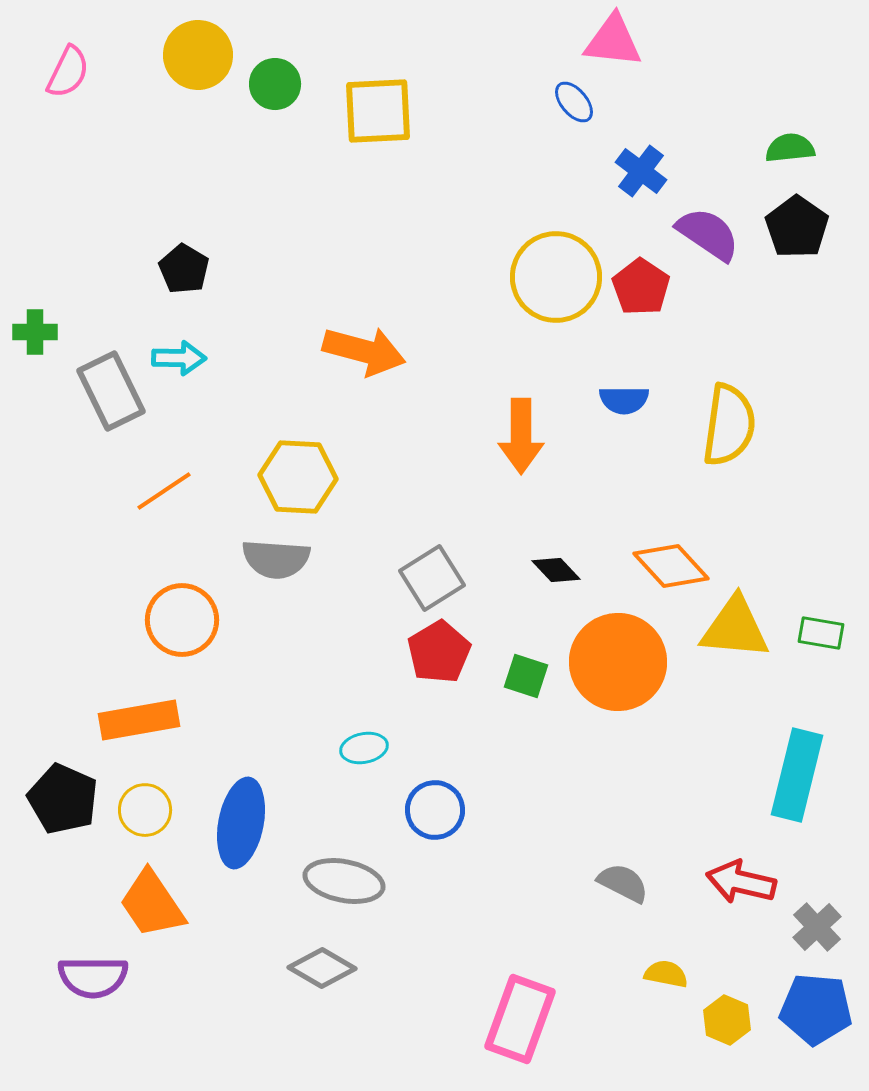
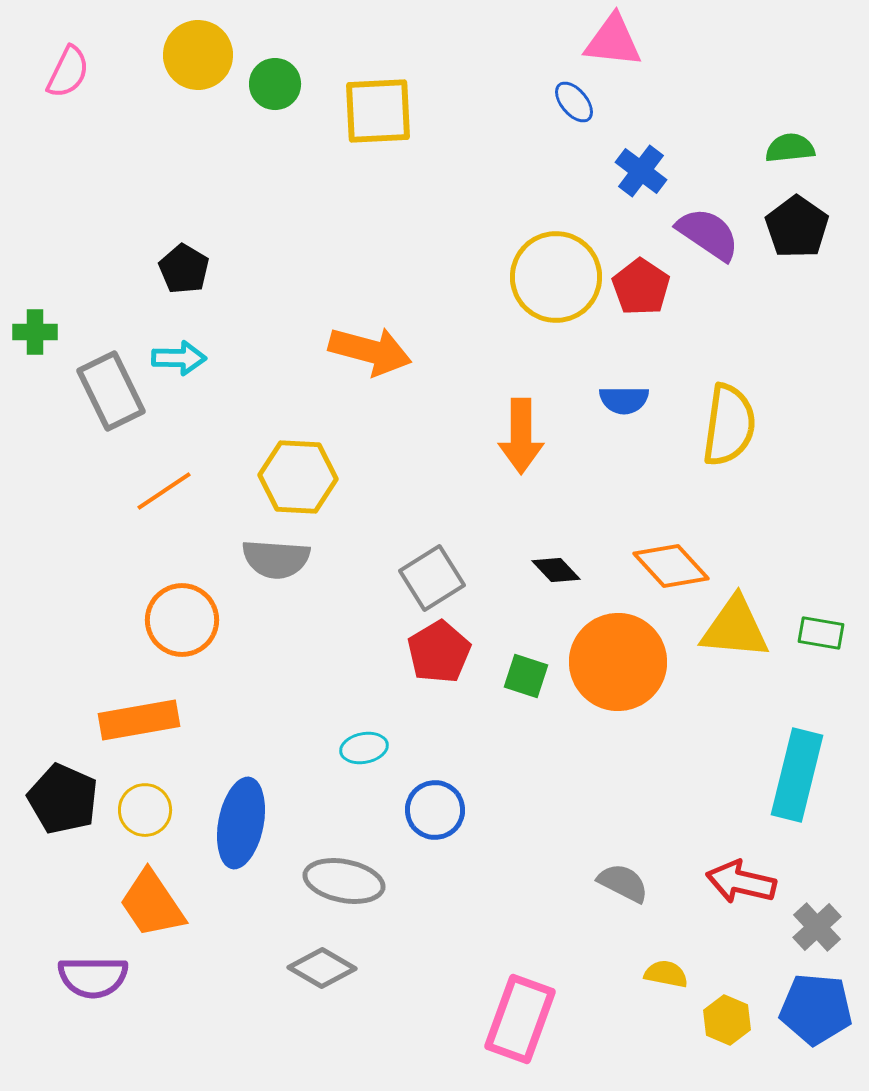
orange arrow at (364, 351): moved 6 px right
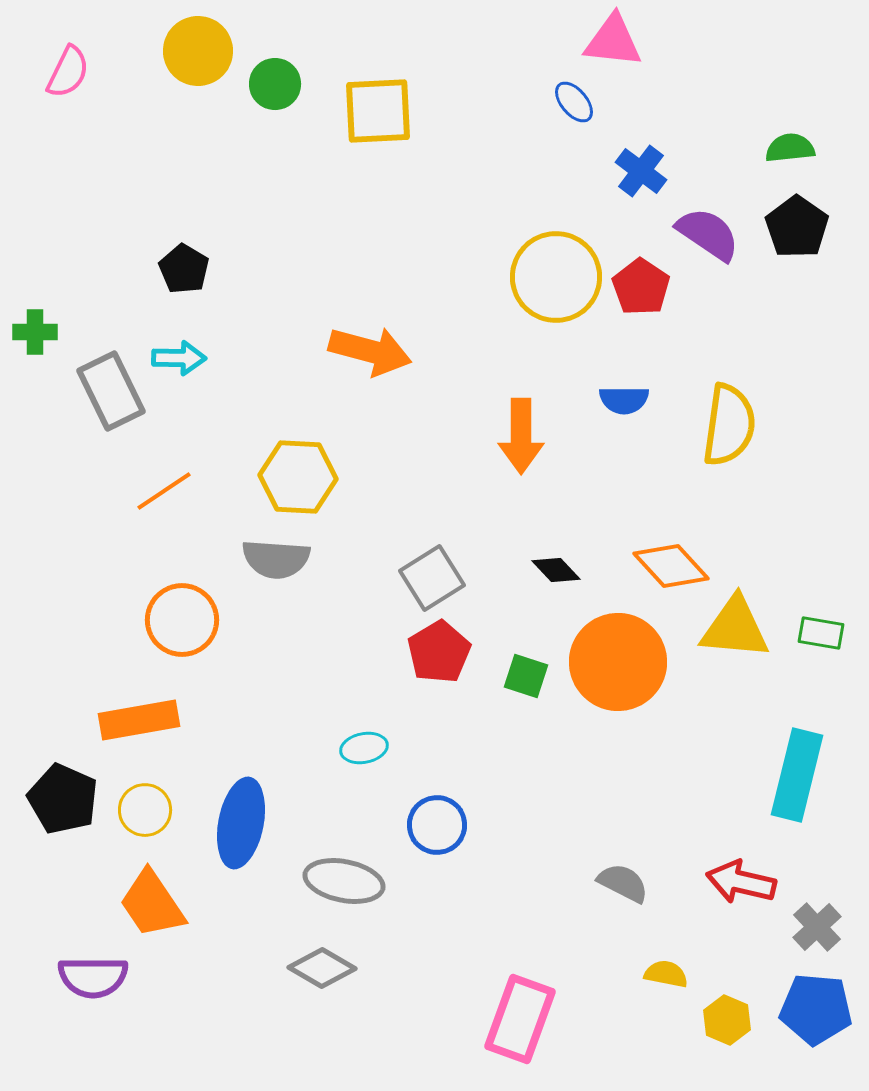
yellow circle at (198, 55): moved 4 px up
blue circle at (435, 810): moved 2 px right, 15 px down
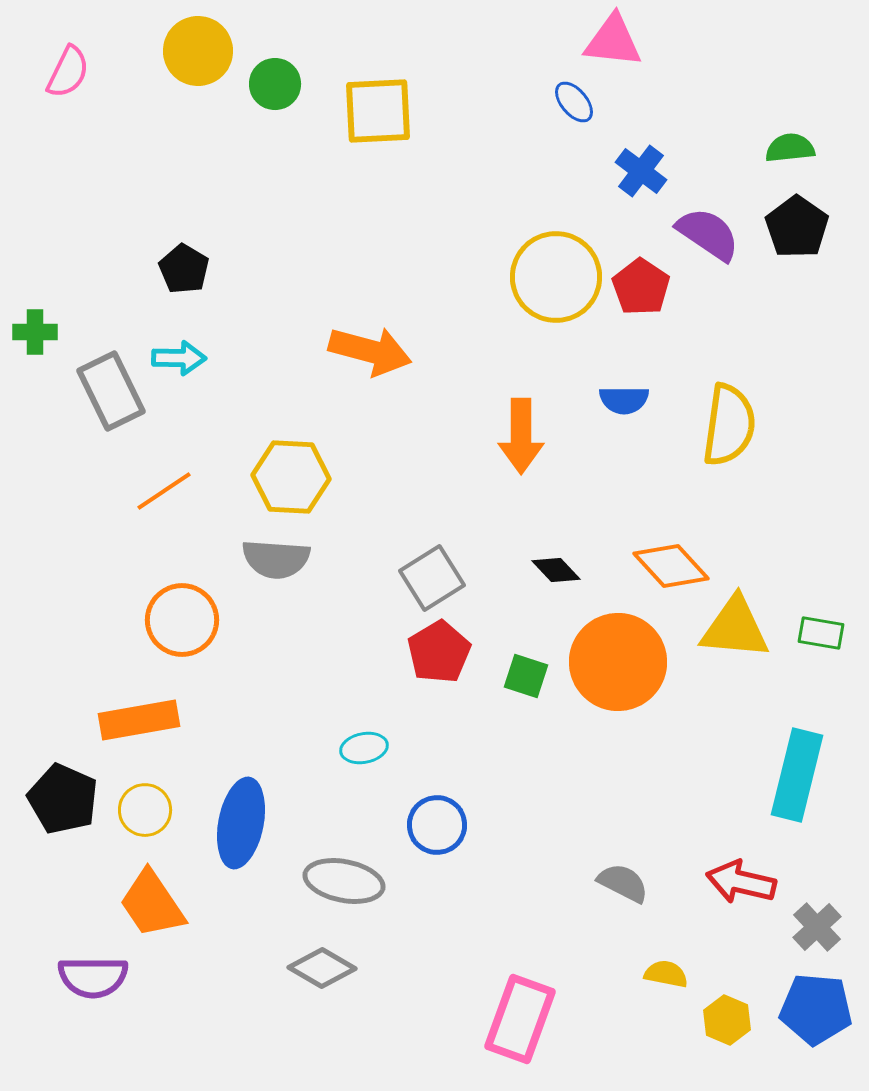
yellow hexagon at (298, 477): moved 7 px left
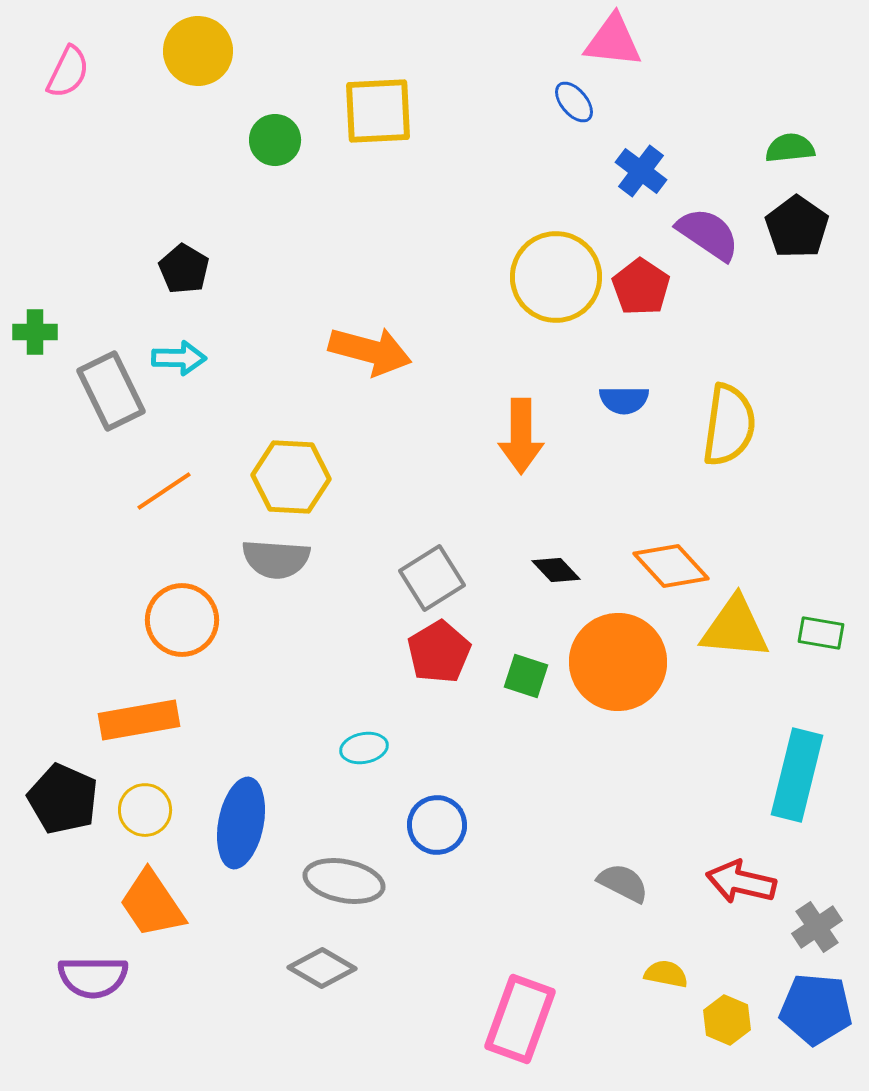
green circle at (275, 84): moved 56 px down
gray cross at (817, 927): rotated 9 degrees clockwise
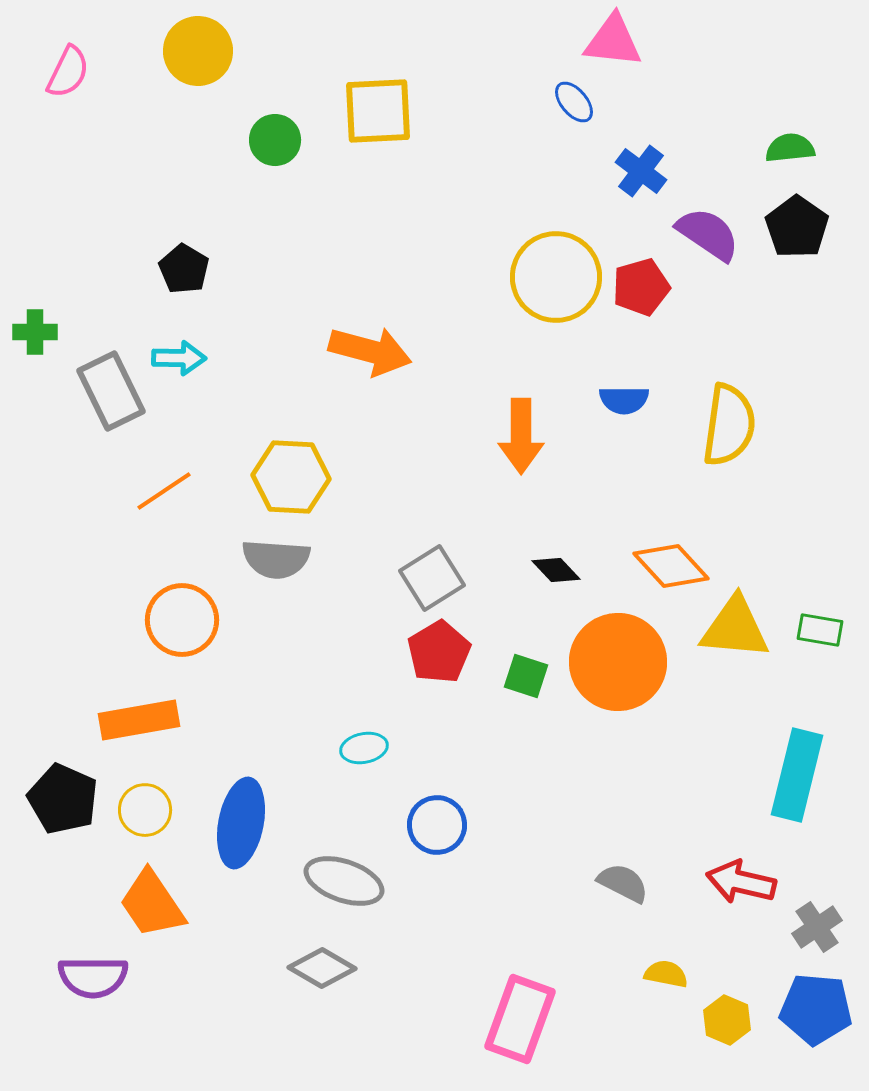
red pentagon at (641, 287): rotated 22 degrees clockwise
green rectangle at (821, 633): moved 1 px left, 3 px up
gray ellipse at (344, 881): rotated 8 degrees clockwise
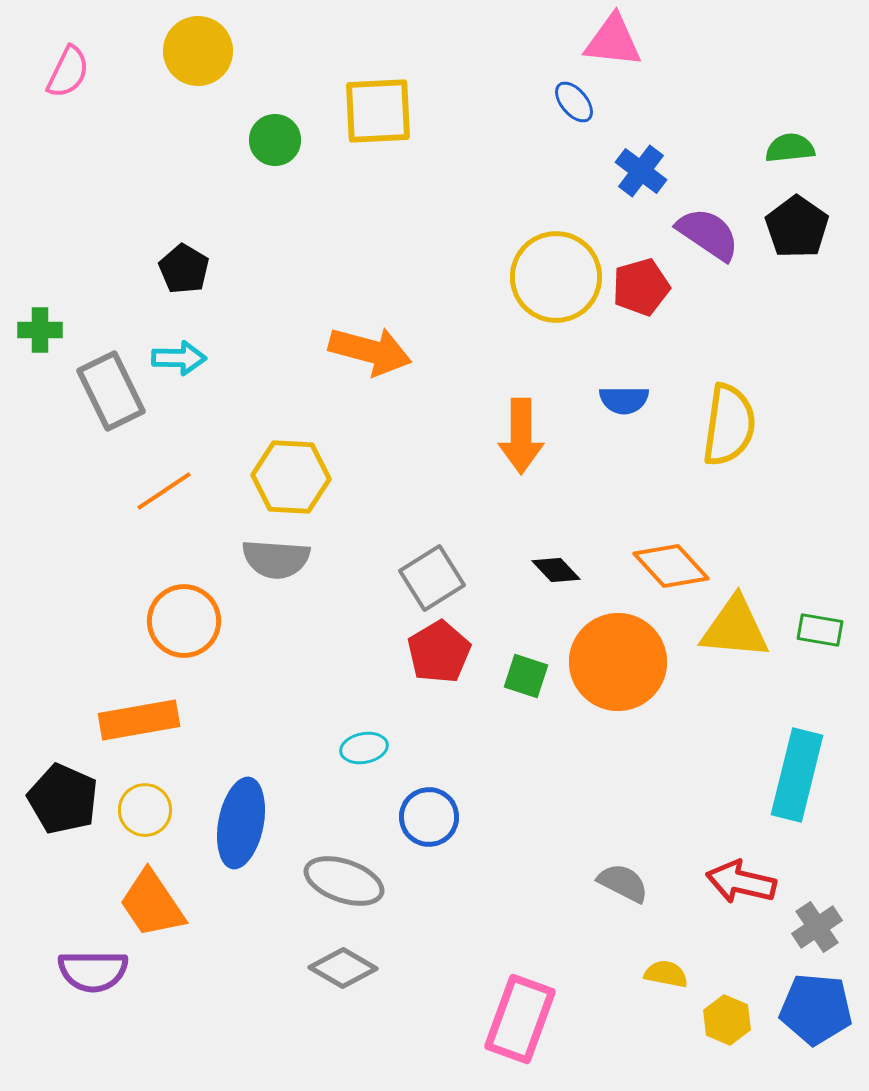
green cross at (35, 332): moved 5 px right, 2 px up
orange circle at (182, 620): moved 2 px right, 1 px down
blue circle at (437, 825): moved 8 px left, 8 px up
gray diamond at (322, 968): moved 21 px right
purple semicircle at (93, 977): moved 6 px up
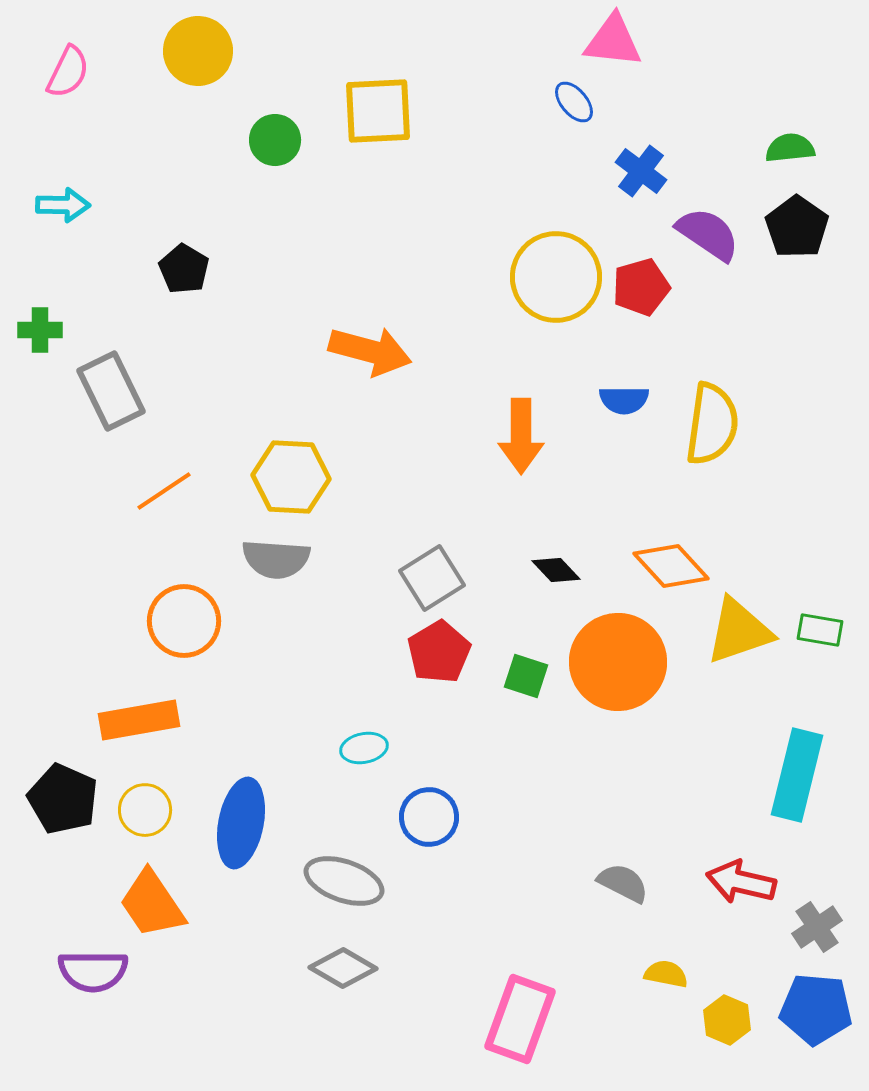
cyan arrow at (179, 358): moved 116 px left, 153 px up
yellow semicircle at (729, 425): moved 17 px left, 1 px up
yellow triangle at (735, 628): moved 4 px right, 3 px down; rotated 24 degrees counterclockwise
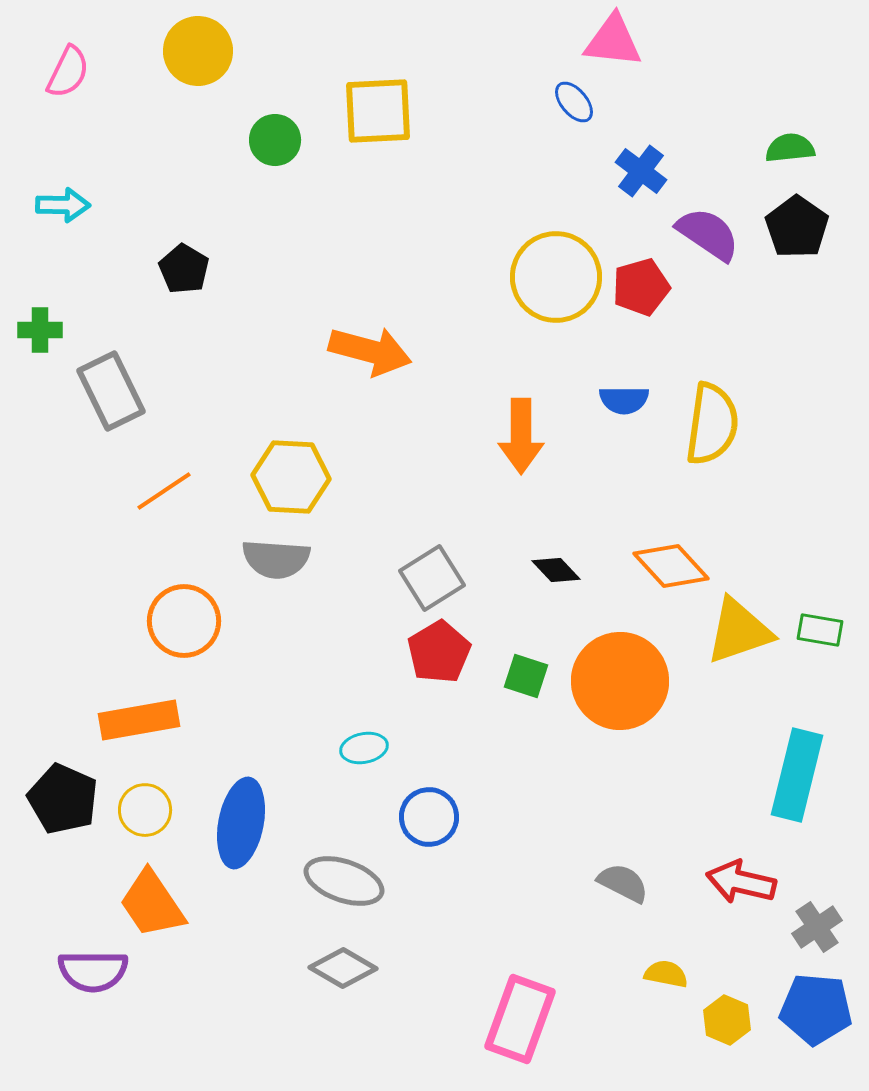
orange circle at (618, 662): moved 2 px right, 19 px down
